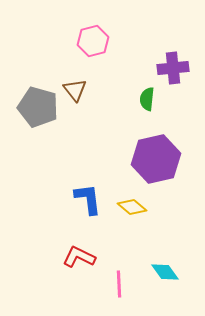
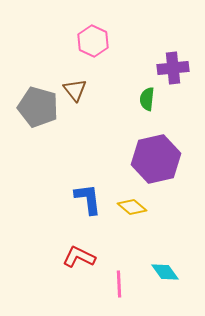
pink hexagon: rotated 20 degrees counterclockwise
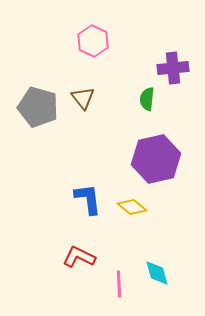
brown triangle: moved 8 px right, 8 px down
cyan diamond: moved 8 px left, 1 px down; rotated 20 degrees clockwise
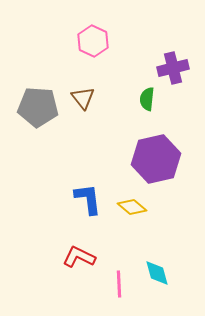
purple cross: rotated 8 degrees counterclockwise
gray pentagon: rotated 12 degrees counterclockwise
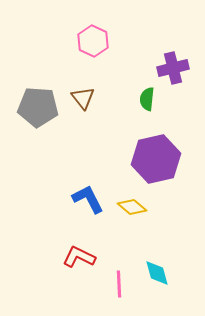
blue L-shape: rotated 20 degrees counterclockwise
